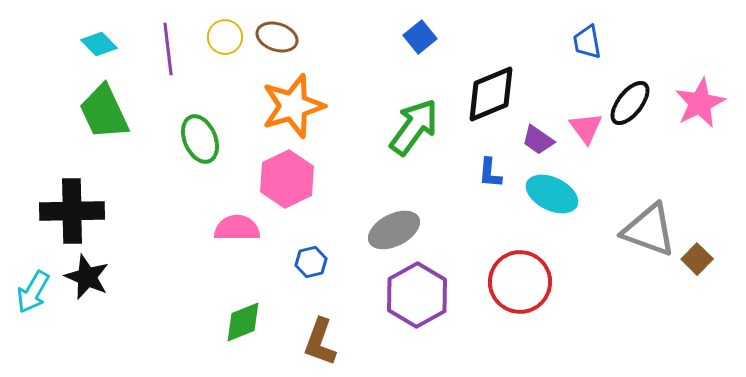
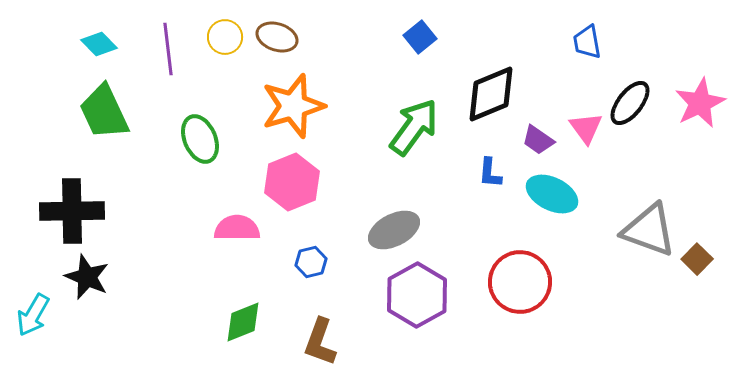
pink hexagon: moved 5 px right, 3 px down; rotated 4 degrees clockwise
cyan arrow: moved 23 px down
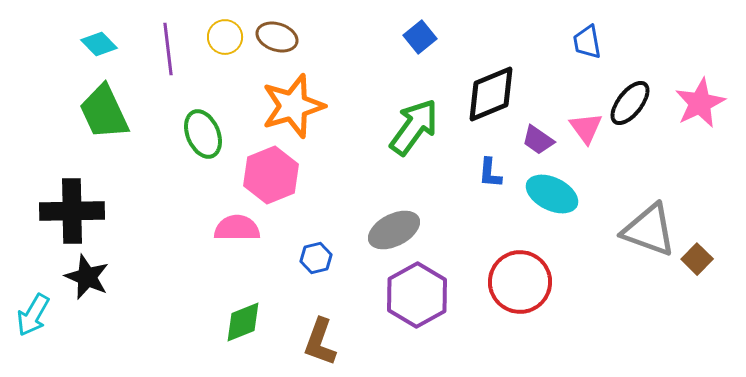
green ellipse: moved 3 px right, 5 px up
pink hexagon: moved 21 px left, 7 px up
blue hexagon: moved 5 px right, 4 px up
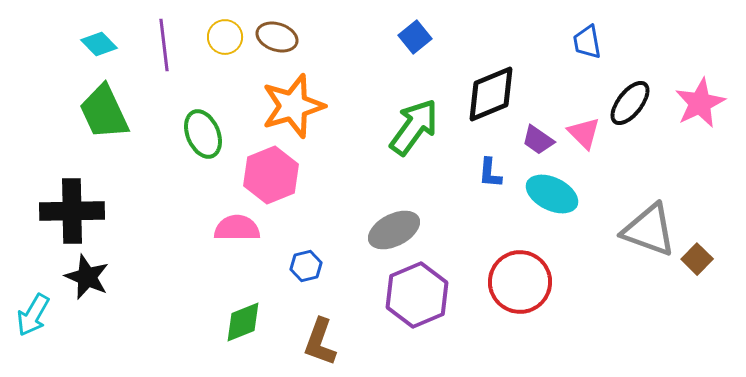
blue square: moved 5 px left
purple line: moved 4 px left, 4 px up
pink triangle: moved 2 px left, 5 px down; rotated 9 degrees counterclockwise
blue hexagon: moved 10 px left, 8 px down
purple hexagon: rotated 6 degrees clockwise
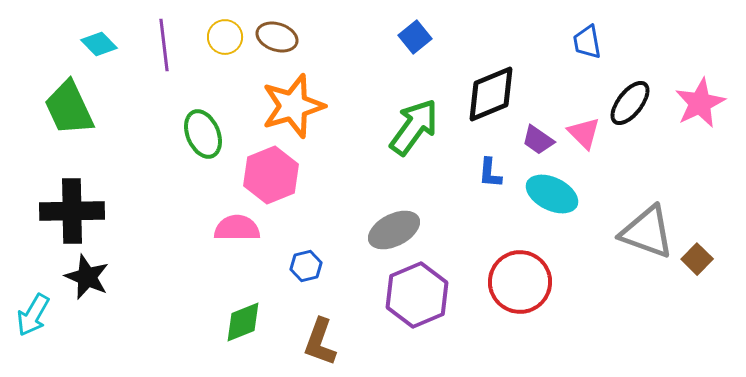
green trapezoid: moved 35 px left, 4 px up
gray triangle: moved 2 px left, 2 px down
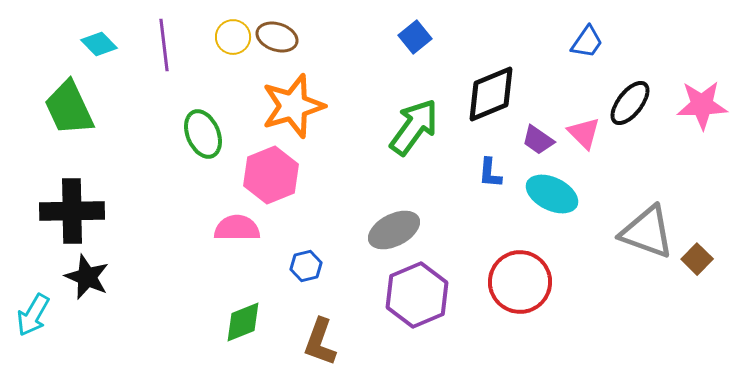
yellow circle: moved 8 px right
blue trapezoid: rotated 135 degrees counterclockwise
pink star: moved 2 px right, 2 px down; rotated 24 degrees clockwise
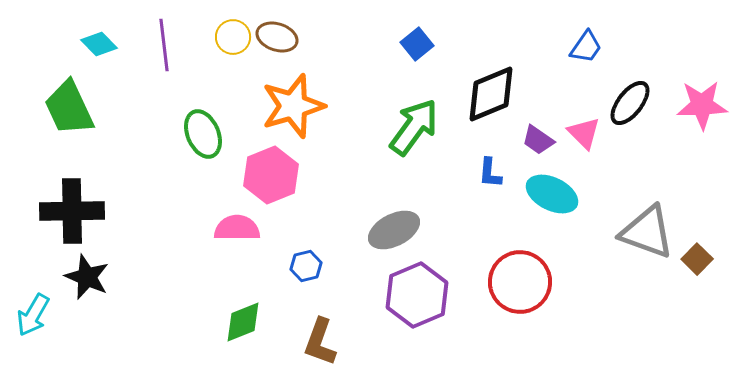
blue square: moved 2 px right, 7 px down
blue trapezoid: moved 1 px left, 5 px down
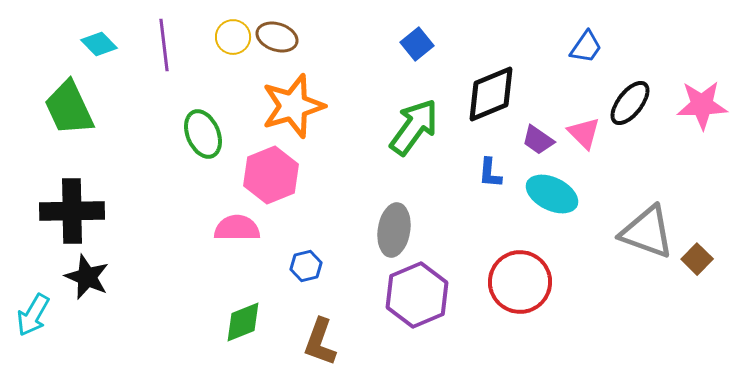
gray ellipse: rotated 54 degrees counterclockwise
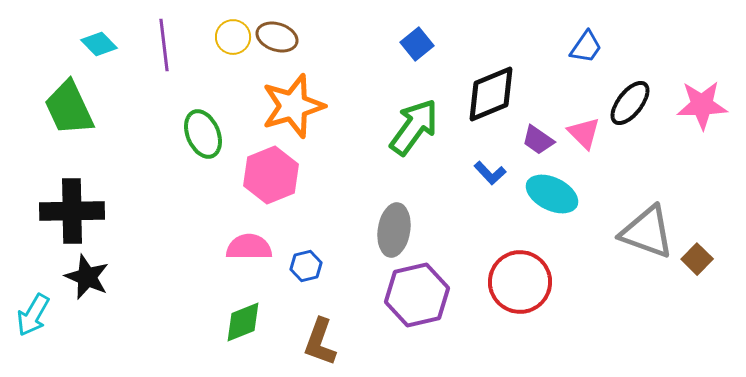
blue L-shape: rotated 48 degrees counterclockwise
pink semicircle: moved 12 px right, 19 px down
purple hexagon: rotated 10 degrees clockwise
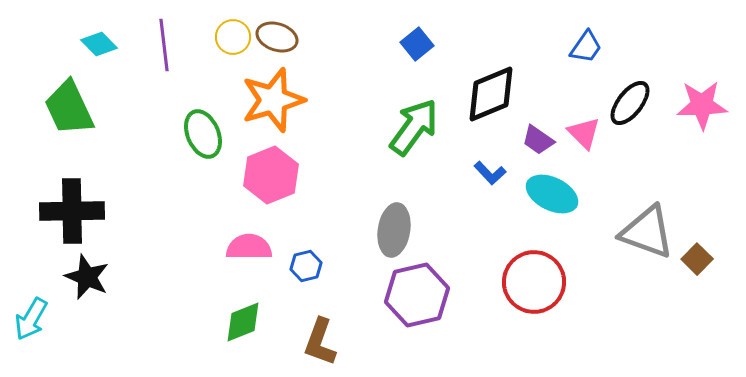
orange star: moved 20 px left, 6 px up
red circle: moved 14 px right
cyan arrow: moved 2 px left, 4 px down
